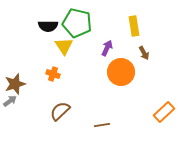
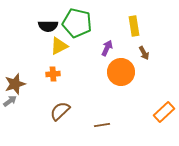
yellow triangle: moved 5 px left; rotated 36 degrees clockwise
orange cross: rotated 24 degrees counterclockwise
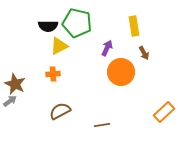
brown star: rotated 30 degrees counterclockwise
brown semicircle: rotated 15 degrees clockwise
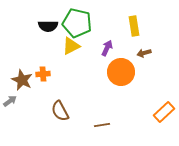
yellow triangle: moved 12 px right
brown arrow: rotated 104 degrees clockwise
orange cross: moved 10 px left
brown star: moved 7 px right, 4 px up
brown semicircle: rotated 90 degrees counterclockwise
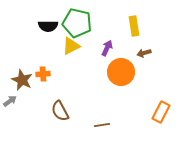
orange rectangle: moved 3 px left; rotated 20 degrees counterclockwise
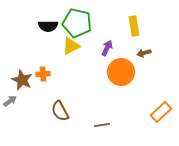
orange rectangle: rotated 20 degrees clockwise
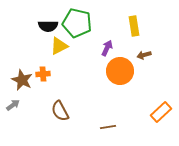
yellow triangle: moved 12 px left
brown arrow: moved 2 px down
orange circle: moved 1 px left, 1 px up
gray arrow: moved 3 px right, 4 px down
brown line: moved 6 px right, 2 px down
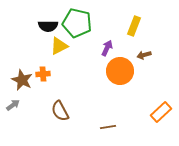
yellow rectangle: rotated 30 degrees clockwise
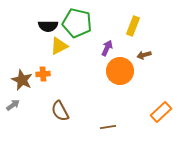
yellow rectangle: moved 1 px left
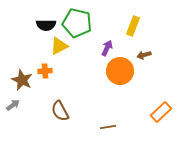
black semicircle: moved 2 px left, 1 px up
orange cross: moved 2 px right, 3 px up
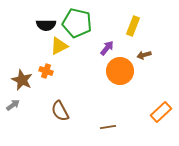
purple arrow: rotated 14 degrees clockwise
orange cross: moved 1 px right; rotated 24 degrees clockwise
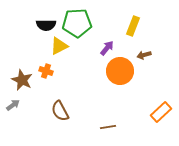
green pentagon: rotated 16 degrees counterclockwise
